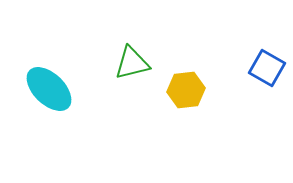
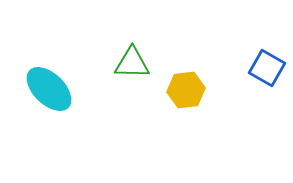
green triangle: rotated 15 degrees clockwise
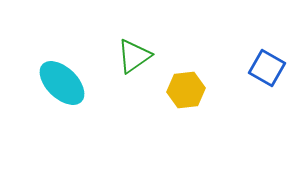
green triangle: moved 2 px right, 7 px up; rotated 36 degrees counterclockwise
cyan ellipse: moved 13 px right, 6 px up
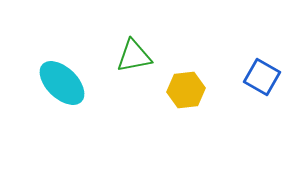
green triangle: rotated 24 degrees clockwise
blue square: moved 5 px left, 9 px down
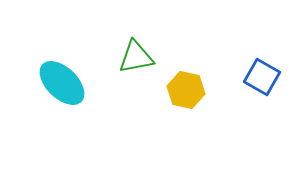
green triangle: moved 2 px right, 1 px down
yellow hexagon: rotated 18 degrees clockwise
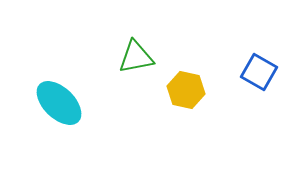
blue square: moved 3 px left, 5 px up
cyan ellipse: moved 3 px left, 20 px down
